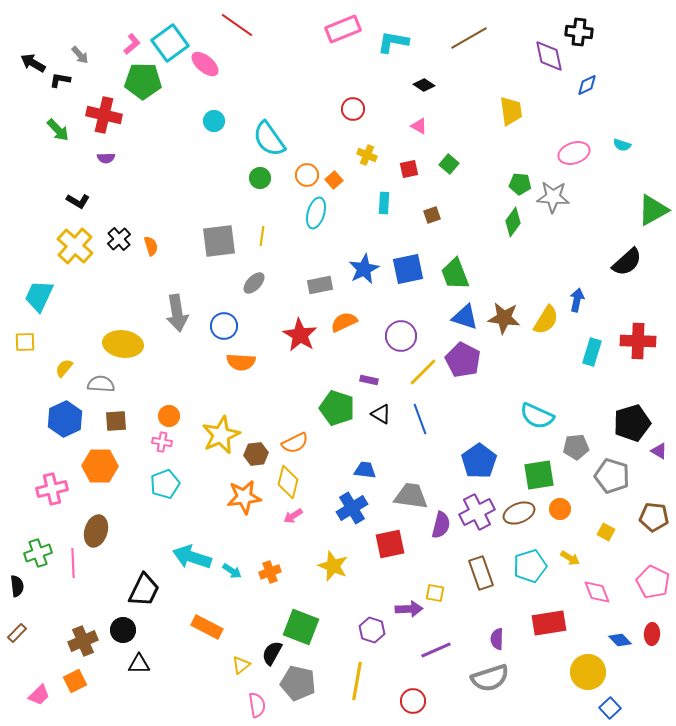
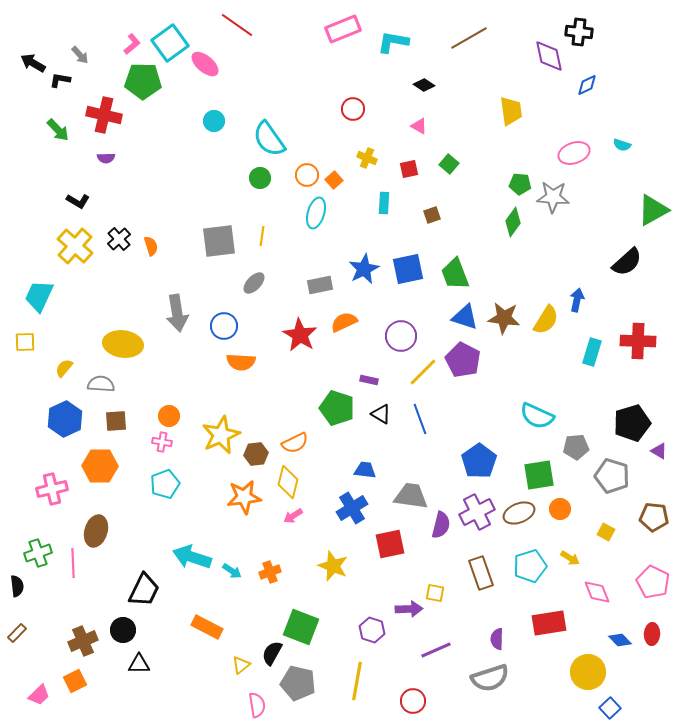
yellow cross at (367, 155): moved 3 px down
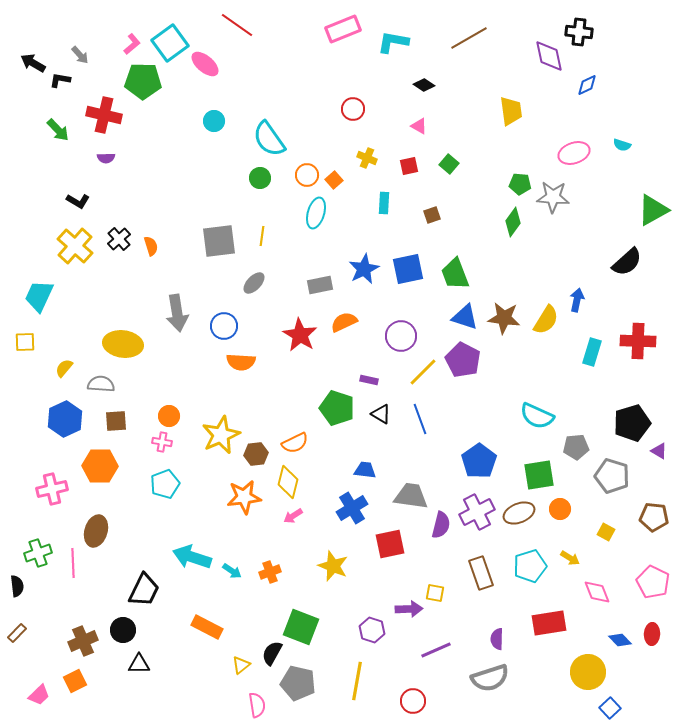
red square at (409, 169): moved 3 px up
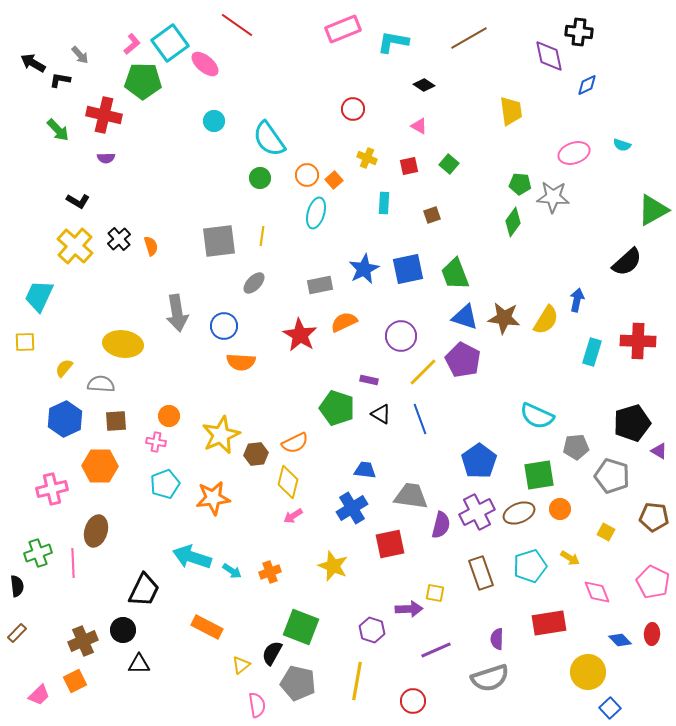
pink cross at (162, 442): moved 6 px left
orange star at (244, 497): moved 31 px left, 1 px down
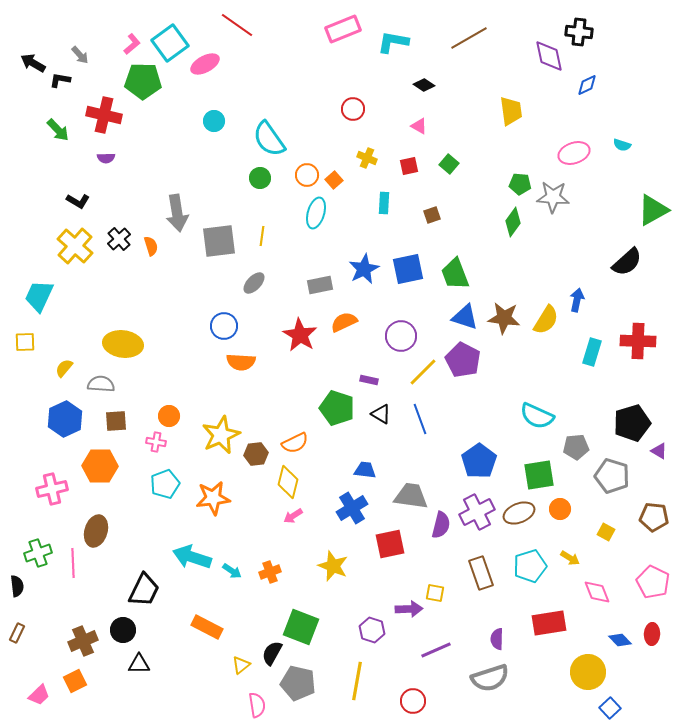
pink ellipse at (205, 64): rotated 68 degrees counterclockwise
gray arrow at (177, 313): moved 100 px up
brown rectangle at (17, 633): rotated 18 degrees counterclockwise
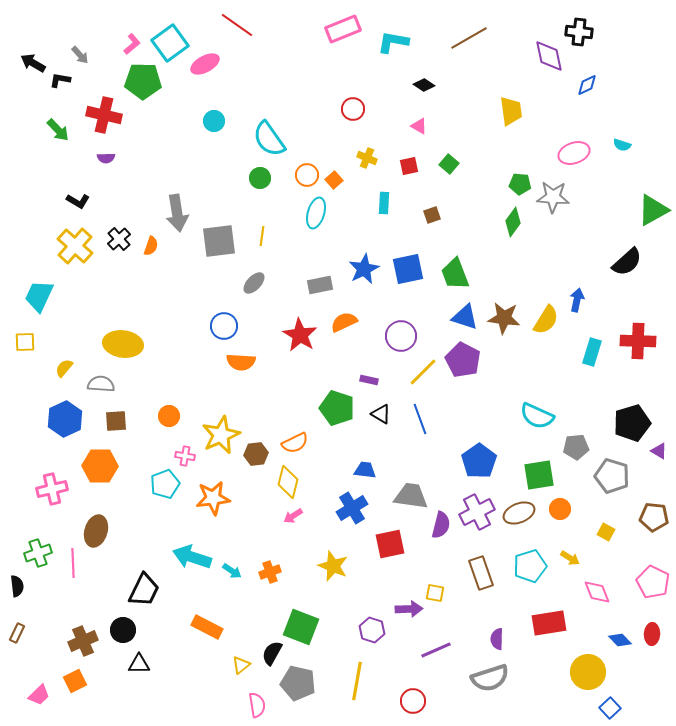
orange semicircle at (151, 246): rotated 36 degrees clockwise
pink cross at (156, 442): moved 29 px right, 14 px down
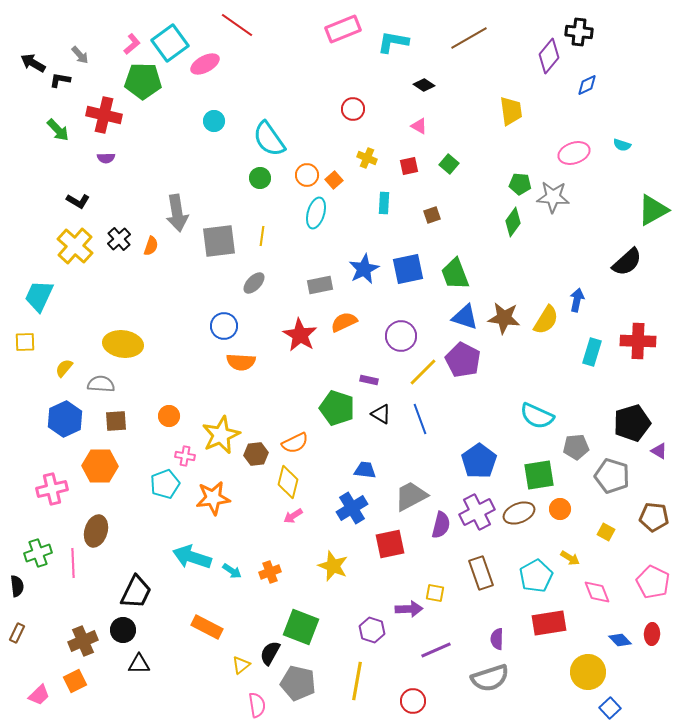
purple diamond at (549, 56): rotated 52 degrees clockwise
gray trapezoid at (411, 496): rotated 36 degrees counterclockwise
cyan pentagon at (530, 566): moved 6 px right, 10 px down; rotated 12 degrees counterclockwise
black trapezoid at (144, 590): moved 8 px left, 2 px down
black semicircle at (272, 653): moved 2 px left
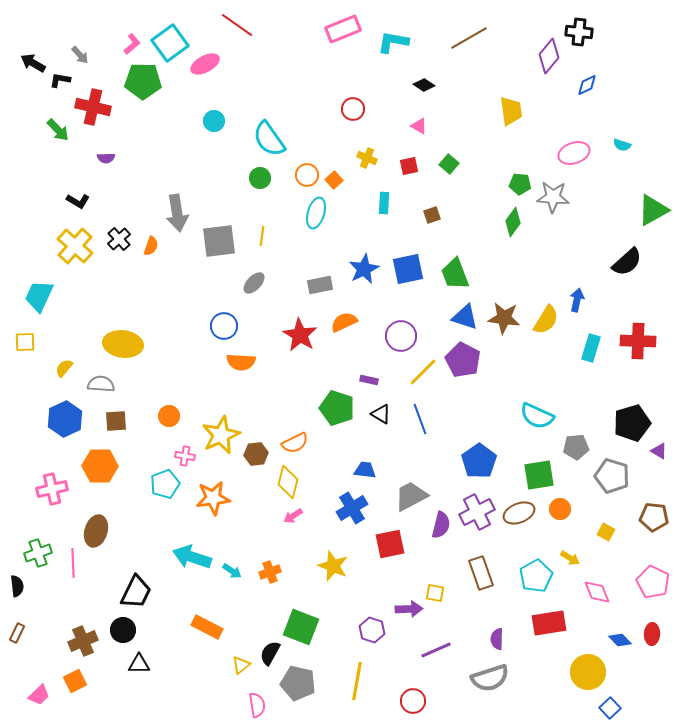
red cross at (104, 115): moved 11 px left, 8 px up
cyan rectangle at (592, 352): moved 1 px left, 4 px up
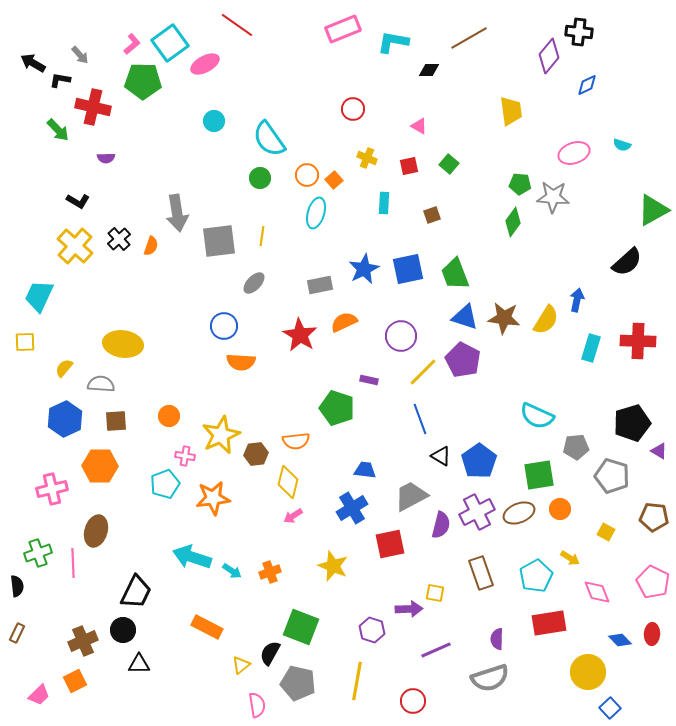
black diamond at (424, 85): moved 5 px right, 15 px up; rotated 35 degrees counterclockwise
black triangle at (381, 414): moved 60 px right, 42 px down
orange semicircle at (295, 443): moved 1 px right, 2 px up; rotated 20 degrees clockwise
